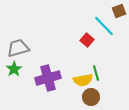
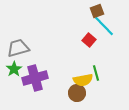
brown square: moved 22 px left
red square: moved 2 px right
purple cross: moved 13 px left
brown circle: moved 14 px left, 4 px up
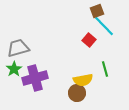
green line: moved 9 px right, 4 px up
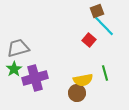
green line: moved 4 px down
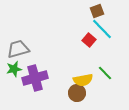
cyan line: moved 2 px left, 3 px down
gray trapezoid: moved 1 px down
green star: rotated 21 degrees clockwise
green line: rotated 28 degrees counterclockwise
